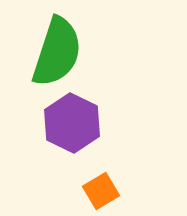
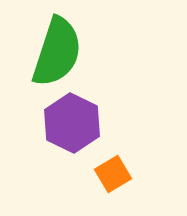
orange square: moved 12 px right, 17 px up
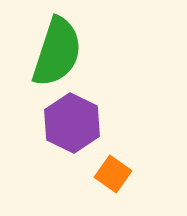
orange square: rotated 24 degrees counterclockwise
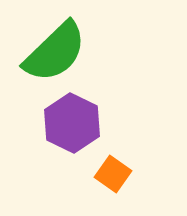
green semicircle: moved 2 px left; rotated 28 degrees clockwise
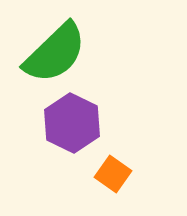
green semicircle: moved 1 px down
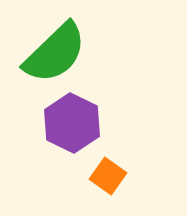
orange square: moved 5 px left, 2 px down
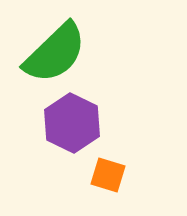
orange square: moved 1 px up; rotated 18 degrees counterclockwise
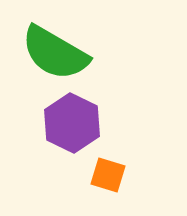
green semicircle: rotated 74 degrees clockwise
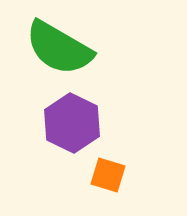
green semicircle: moved 4 px right, 5 px up
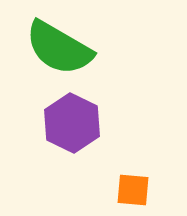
orange square: moved 25 px right, 15 px down; rotated 12 degrees counterclockwise
